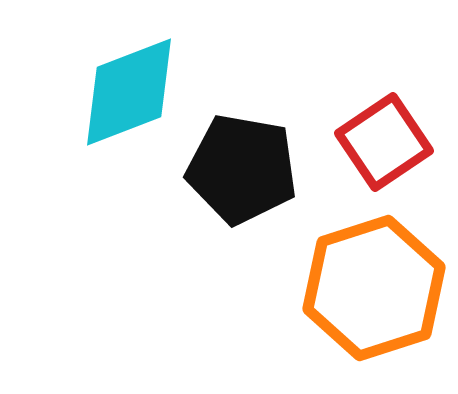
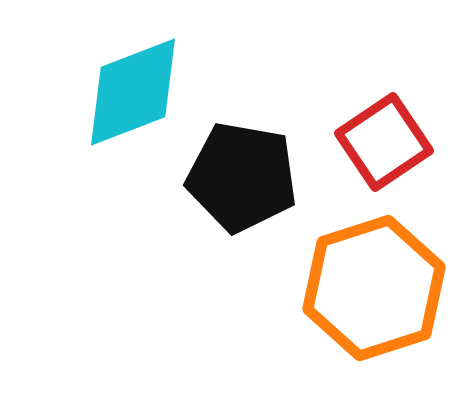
cyan diamond: moved 4 px right
black pentagon: moved 8 px down
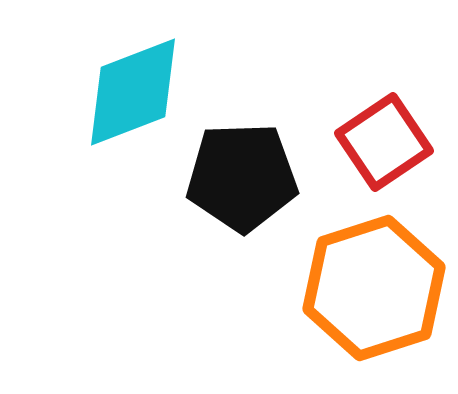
black pentagon: rotated 12 degrees counterclockwise
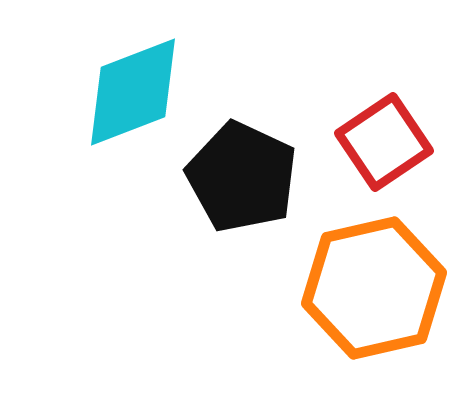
black pentagon: rotated 27 degrees clockwise
orange hexagon: rotated 5 degrees clockwise
